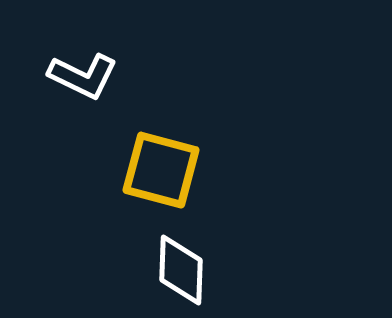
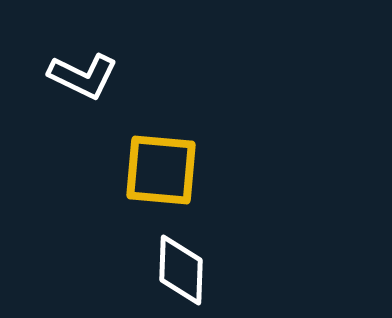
yellow square: rotated 10 degrees counterclockwise
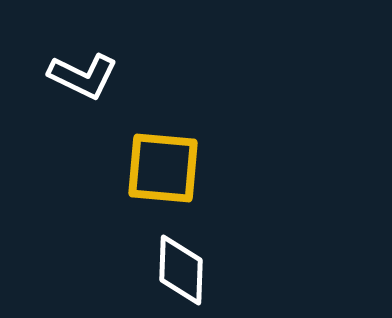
yellow square: moved 2 px right, 2 px up
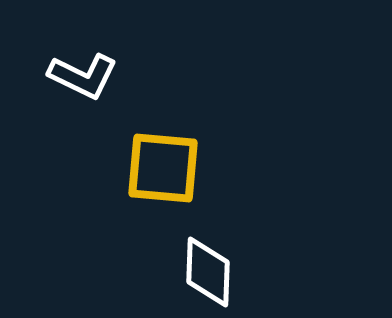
white diamond: moved 27 px right, 2 px down
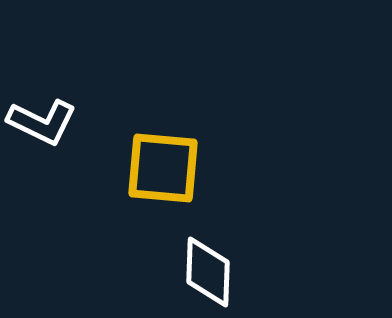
white L-shape: moved 41 px left, 46 px down
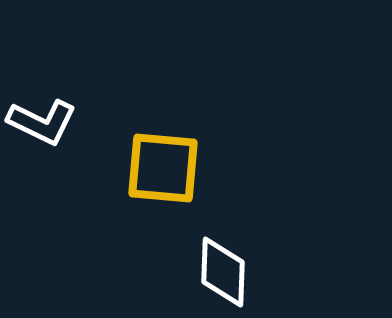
white diamond: moved 15 px right
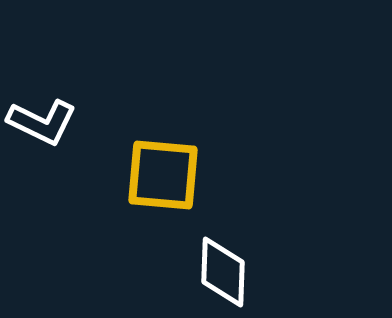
yellow square: moved 7 px down
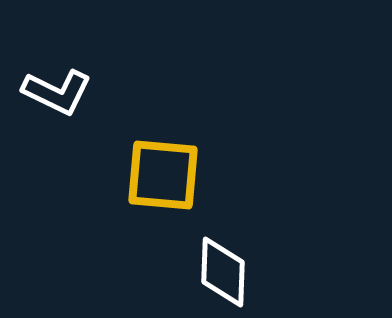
white L-shape: moved 15 px right, 30 px up
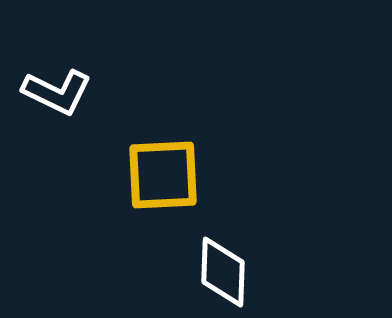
yellow square: rotated 8 degrees counterclockwise
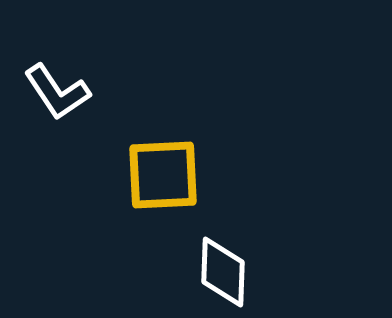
white L-shape: rotated 30 degrees clockwise
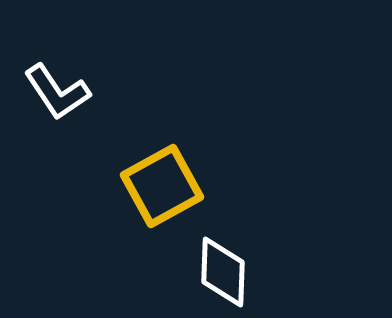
yellow square: moved 1 px left, 11 px down; rotated 26 degrees counterclockwise
